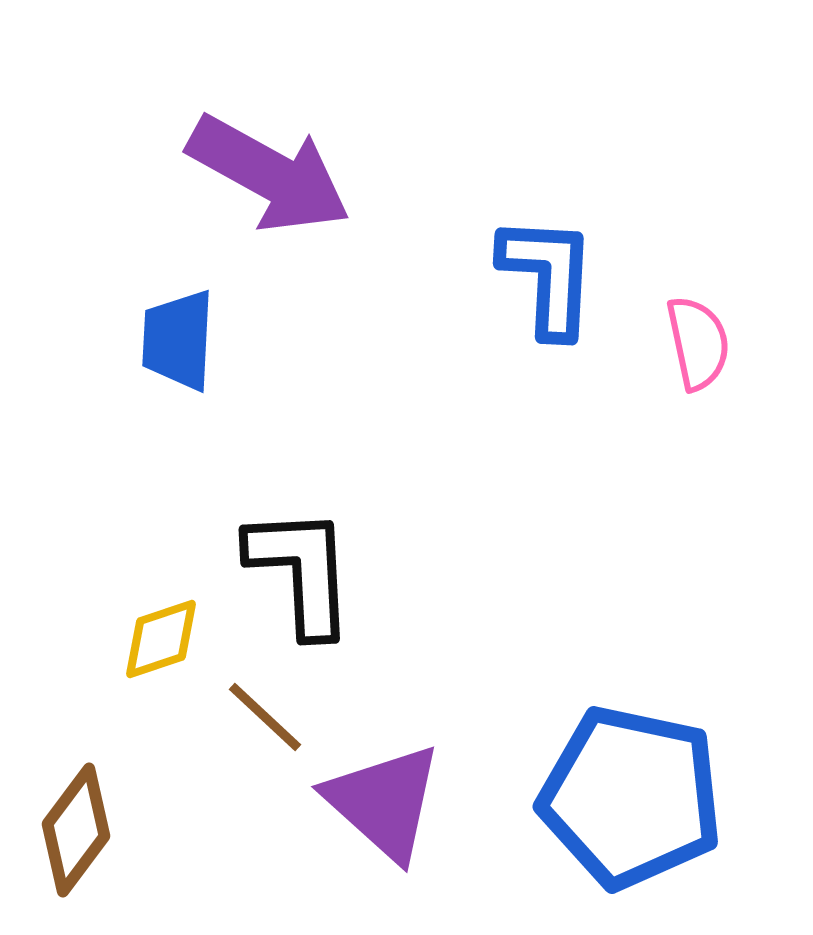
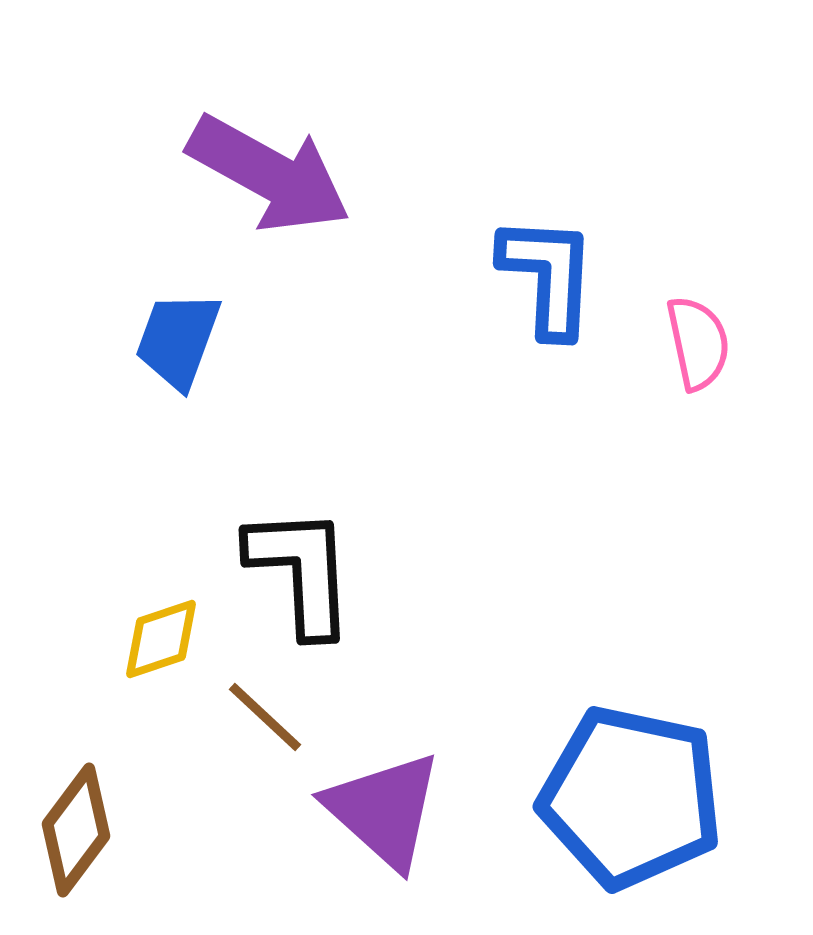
blue trapezoid: rotated 17 degrees clockwise
purple triangle: moved 8 px down
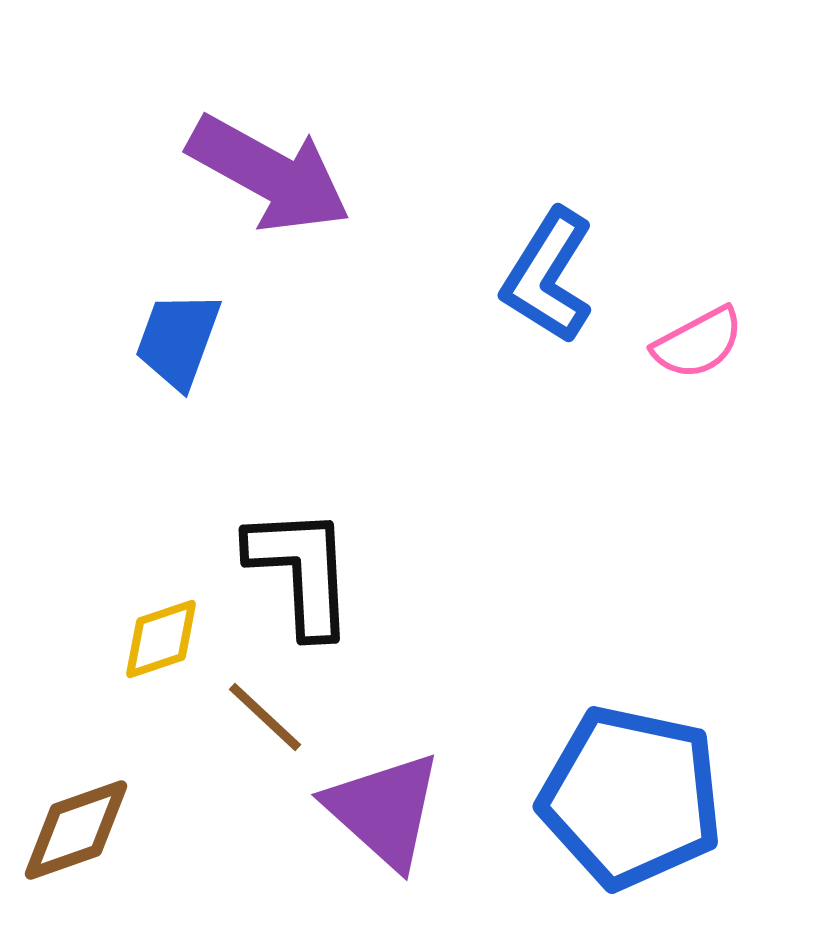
blue L-shape: rotated 151 degrees counterclockwise
pink semicircle: rotated 74 degrees clockwise
brown diamond: rotated 34 degrees clockwise
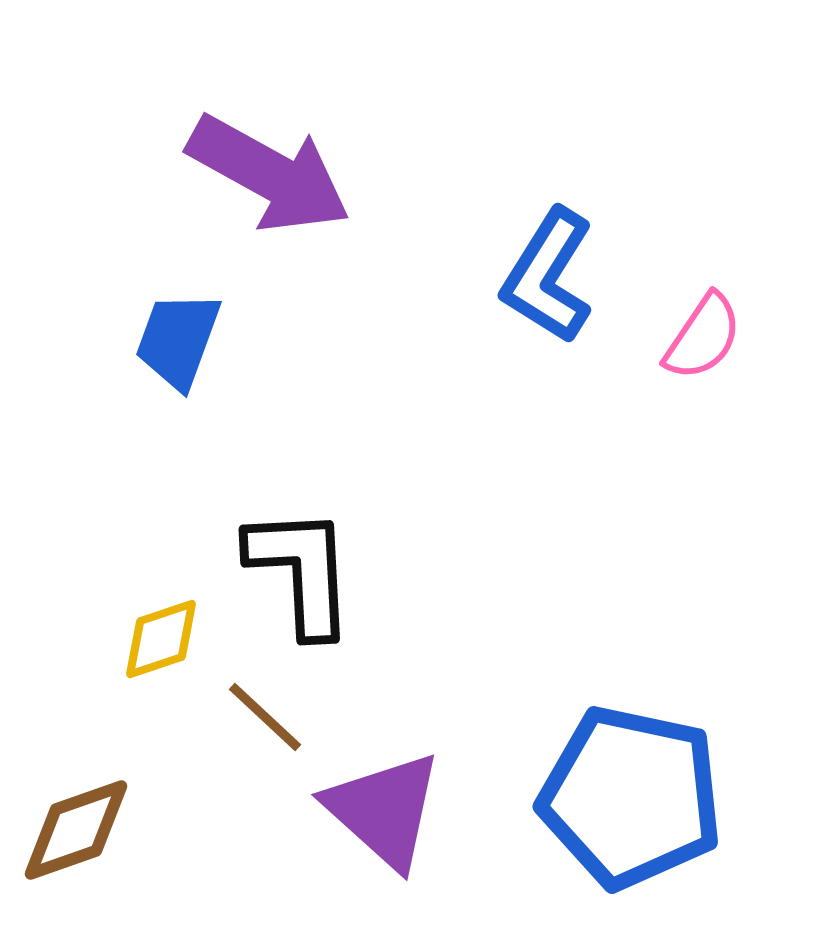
pink semicircle: moved 5 px right, 6 px up; rotated 28 degrees counterclockwise
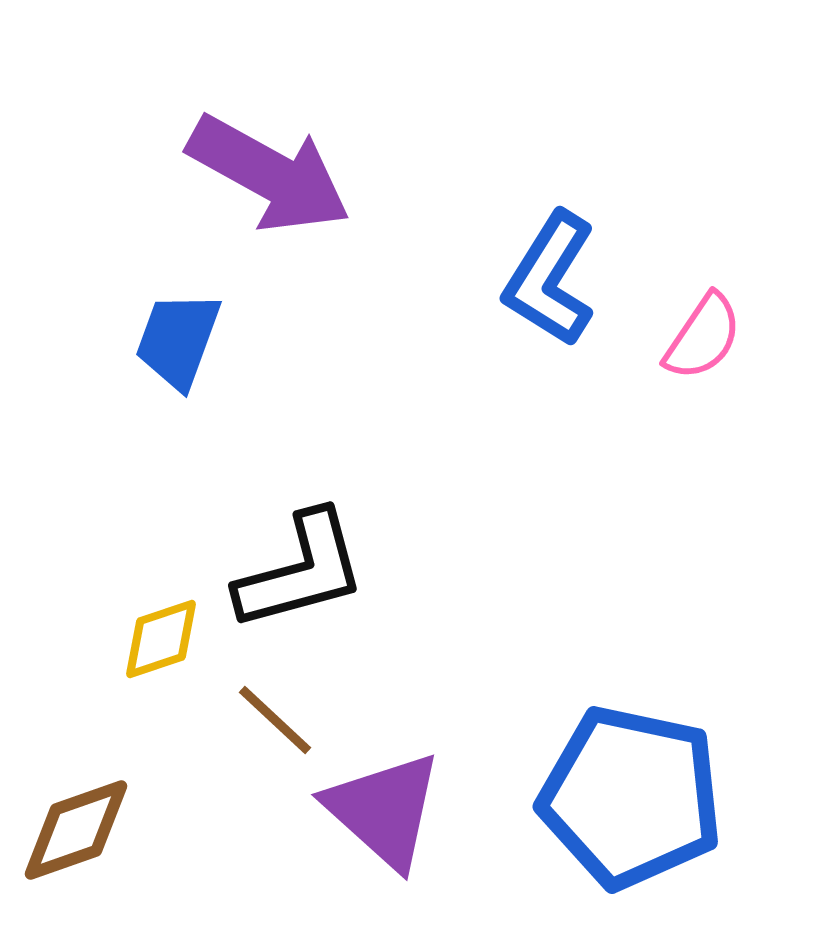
blue L-shape: moved 2 px right, 3 px down
black L-shape: rotated 78 degrees clockwise
brown line: moved 10 px right, 3 px down
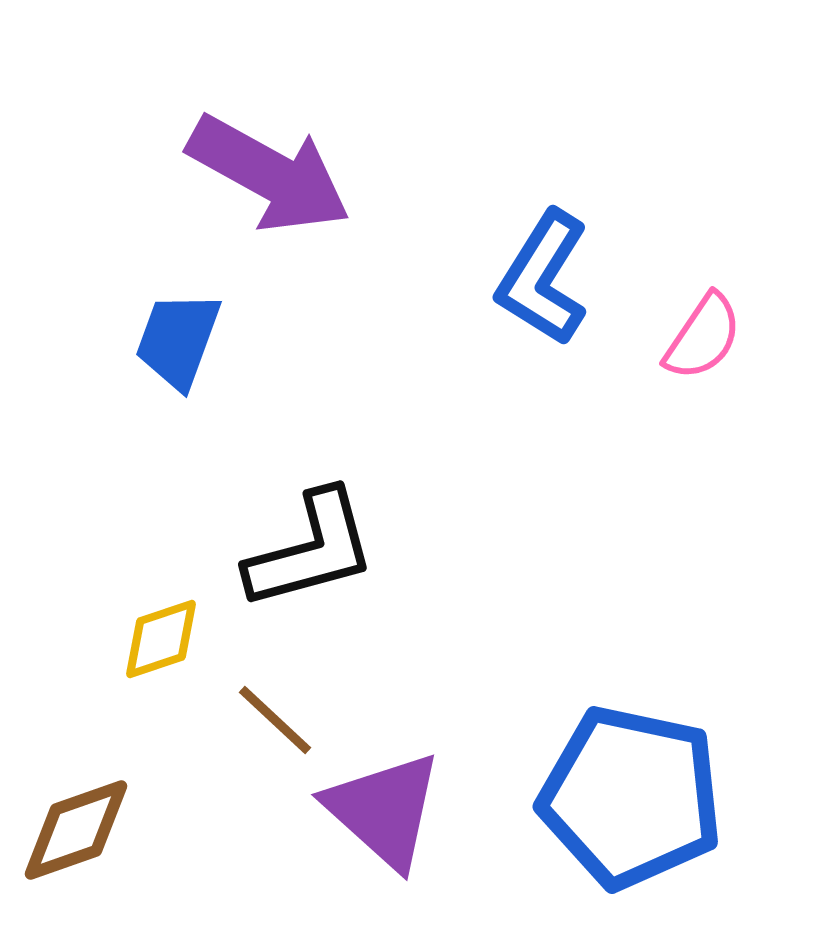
blue L-shape: moved 7 px left, 1 px up
black L-shape: moved 10 px right, 21 px up
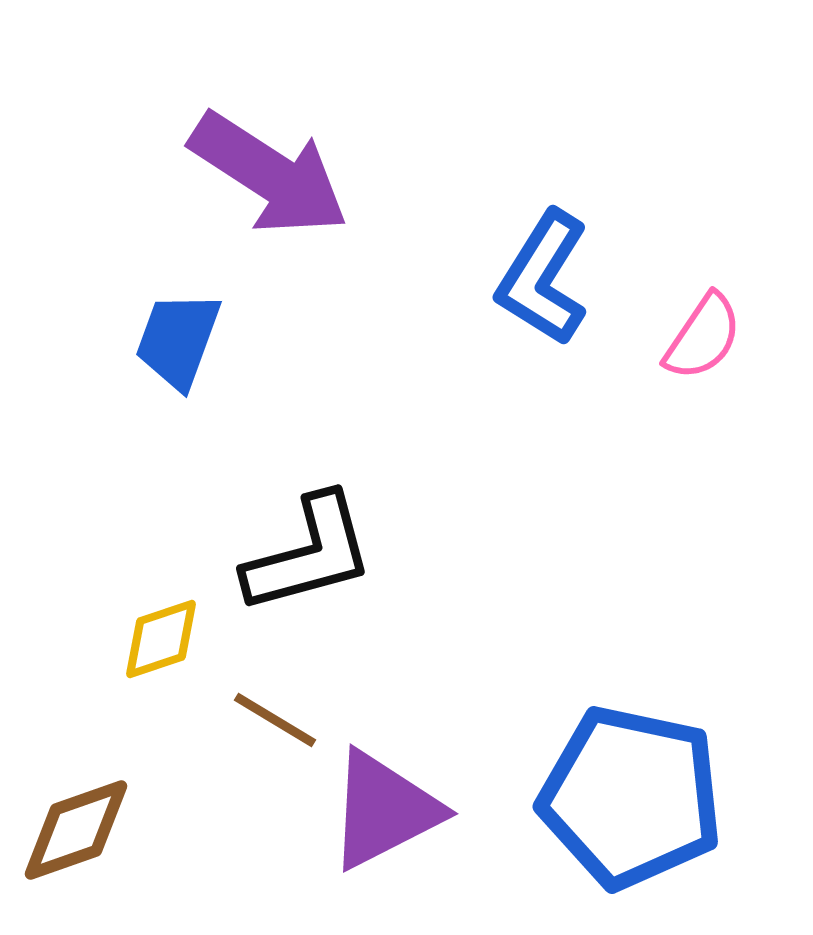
purple arrow: rotated 4 degrees clockwise
black L-shape: moved 2 px left, 4 px down
brown line: rotated 12 degrees counterclockwise
purple triangle: rotated 51 degrees clockwise
